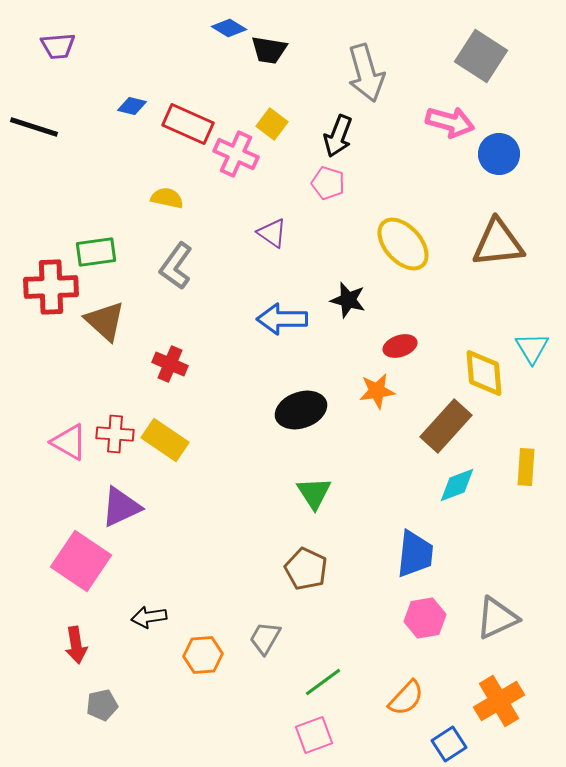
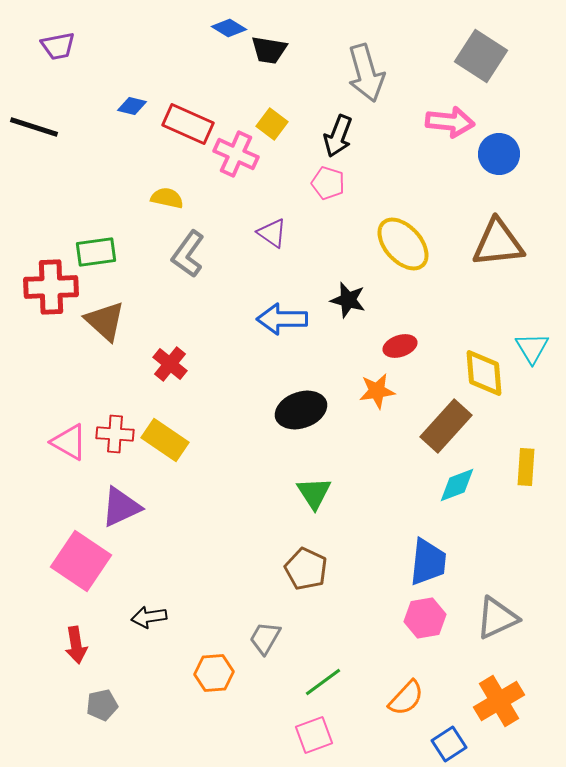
purple trapezoid at (58, 46): rotated 6 degrees counterclockwise
pink arrow at (450, 122): rotated 9 degrees counterclockwise
gray L-shape at (176, 266): moved 12 px right, 12 px up
red cross at (170, 364): rotated 16 degrees clockwise
blue trapezoid at (415, 554): moved 13 px right, 8 px down
orange hexagon at (203, 655): moved 11 px right, 18 px down
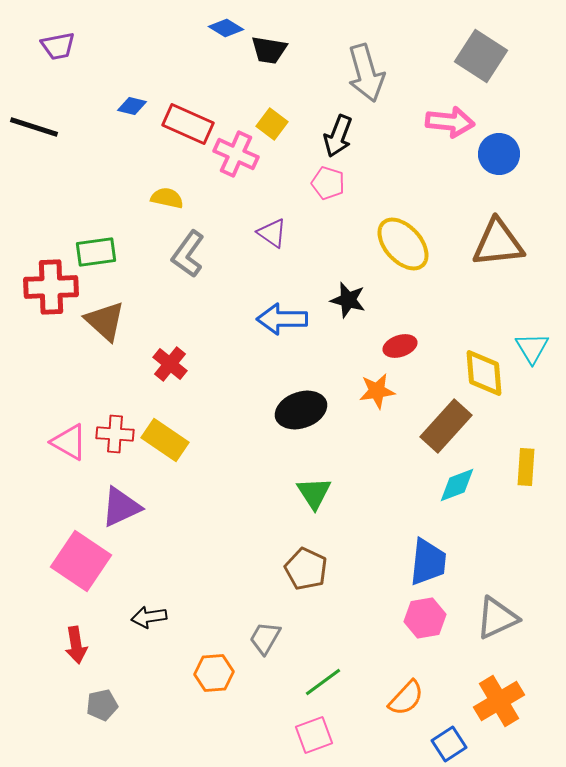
blue diamond at (229, 28): moved 3 px left
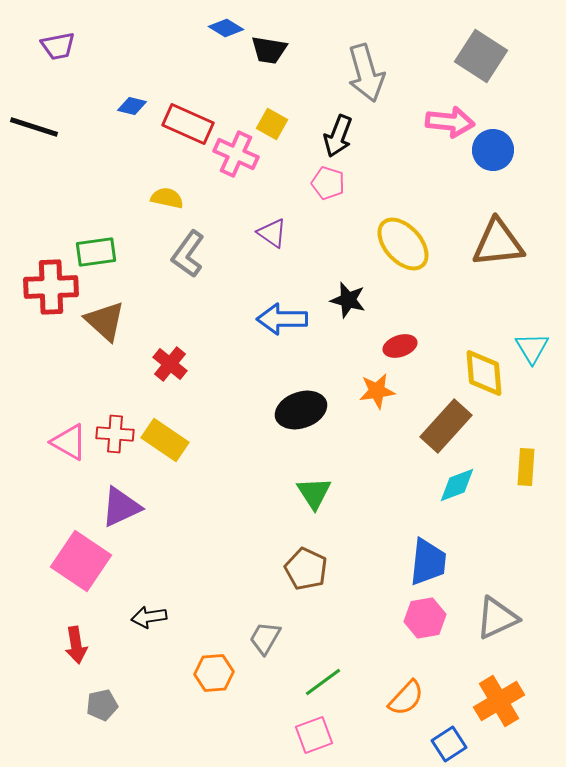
yellow square at (272, 124): rotated 8 degrees counterclockwise
blue circle at (499, 154): moved 6 px left, 4 px up
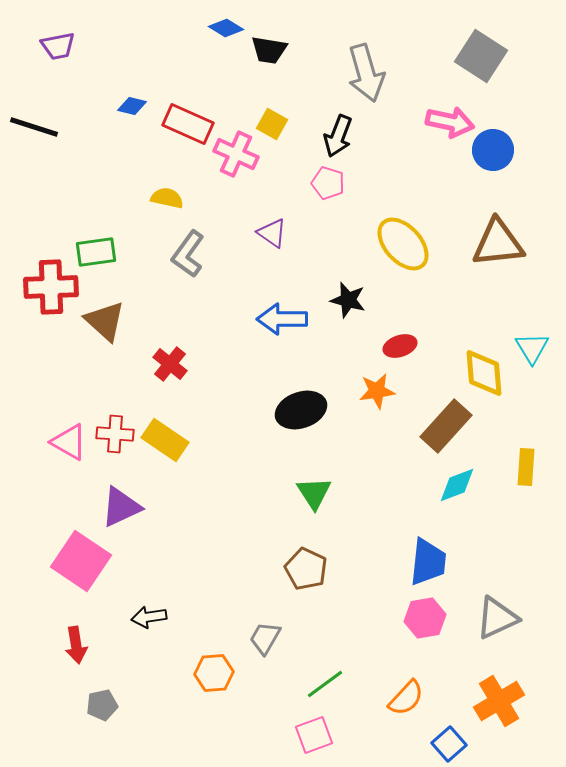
pink arrow at (450, 122): rotated 6 degrees clockwise
green line at (323, 682): moved 2 px right, 2 px down
blue square at (449, 744): rotated 8 degrees counterclockwise
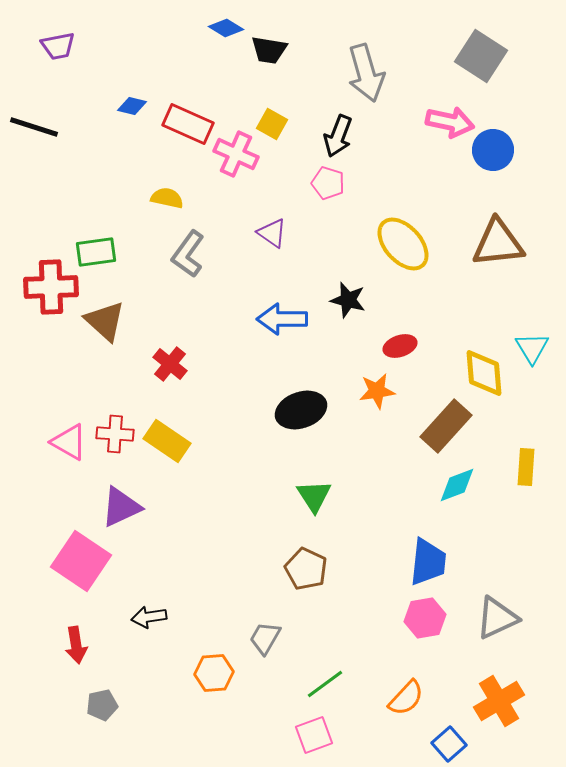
yellow rectangle at (165, 440): moved 2 px right, 1 px down
green triangle at (314, 493): moved 3 px down
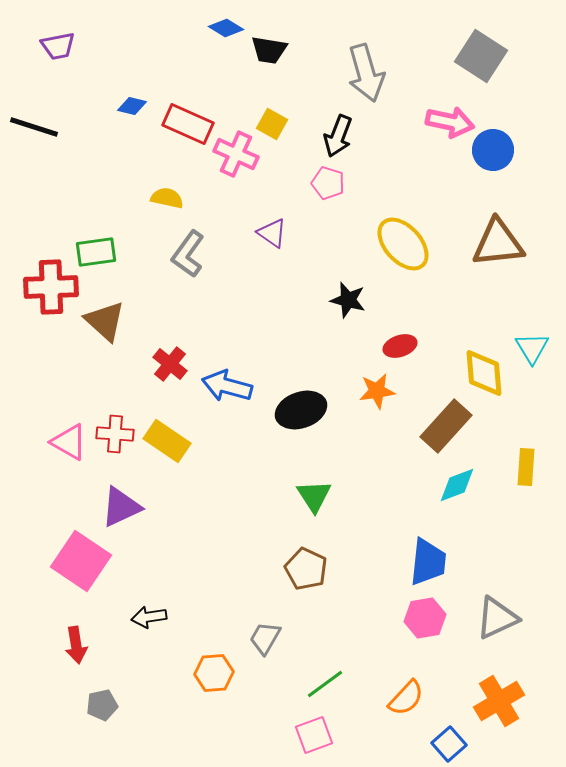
blue arrow at (282, 319): moved 55 px left, 67 px down; rotated 15 degrees clockwise
